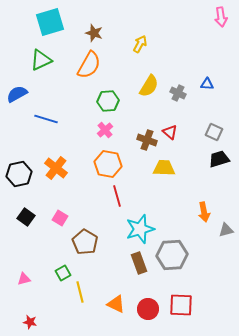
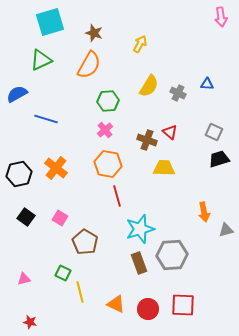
green square: rotated 35 degrees counterclockwise
red square: moved 2 px right
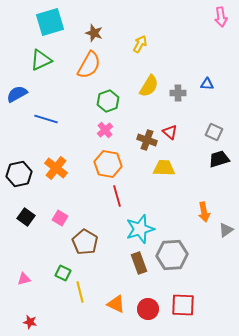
gray cross: rotated 28 degrees counterclockwise
green hexagon: rotated 15 degrees counterclockwise
gray triangle: rotated 21 degrees counterclockwise
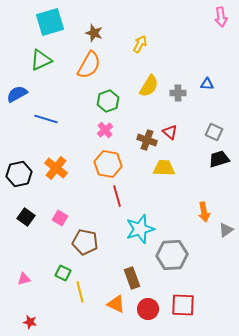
brown pentagon: rotated 20 degrees counterclockwise
brown rectangle: moved 7 px left, 15 px down
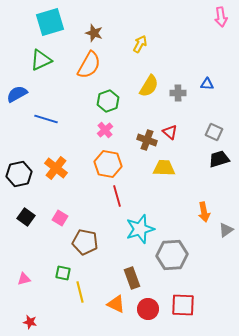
green square: rotated 14 degrees counterclockwise
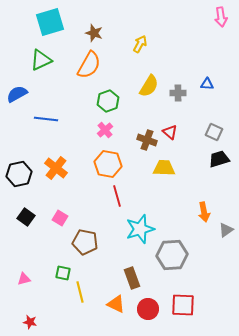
blue line: rotated 10 degrees counterclockwise
